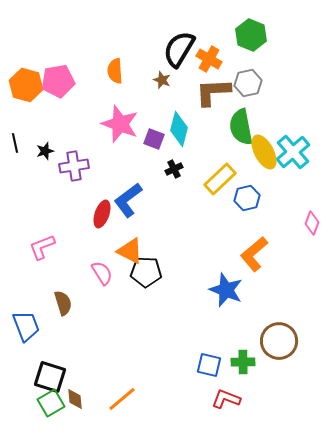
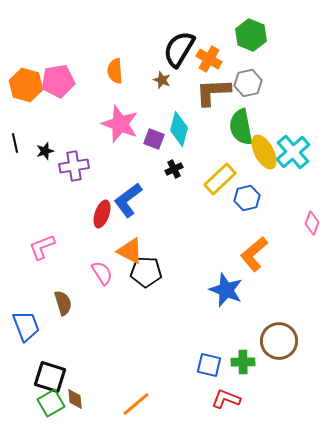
orange line: moved 14 px right, 5 px down
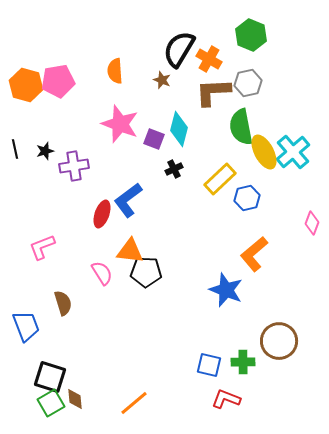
black line: moved 6 px down
orange triangle: rotated 20 degrees counterclockwise
orange line: moved 2 px left, 1 px up
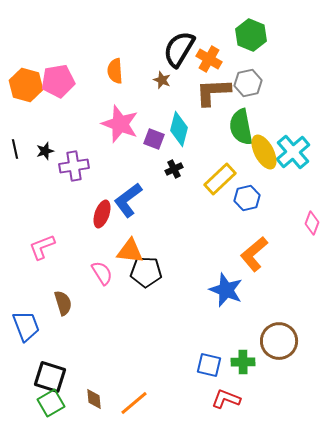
brown diamond: moved 19 px right
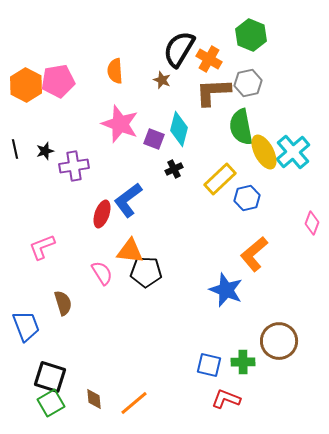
orange hexagon: rotated 12 degrees clockwise
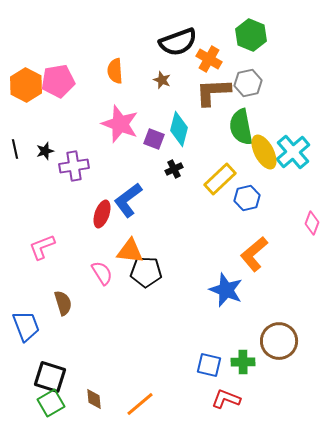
black semicircle: moved 1 px left, 7 px up; rotated 141 degrees counterclockwise
orange line: moved 6 px right, 1 px down
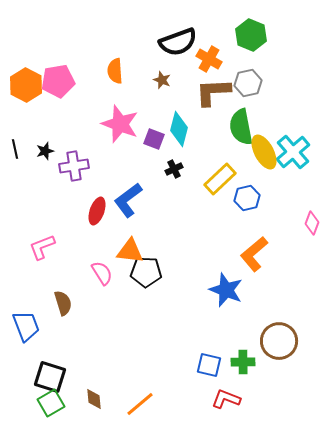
red ellipse: moved 5 px left, 3 px up
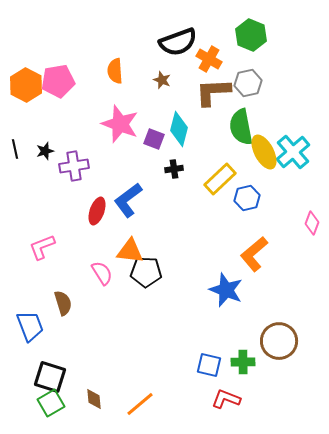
black cross: rotated 18 degrees clockwise
blue trapezoid: moved 4 px right
